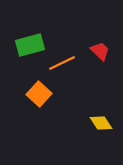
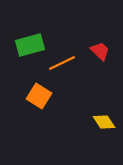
orange square: moved 2 px down; rotated 10 degrees counterclockwise
yellow diamond: moved 3 px right, 1 px up
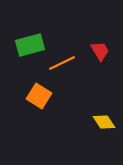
red trapezoid: rotated 15 degrees clockwise
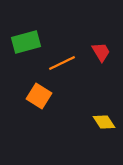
green rectangle: moved 4 px left, 3 px up
red trapezoid: moved 1 px right, 1 px down
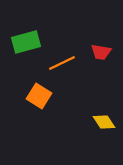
red trapezoid: rotated 130 degrees clockwise
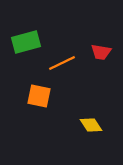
orange square: rotated 20 degrees counterclockwise
yellow diamond: moved 13 px left, 3 px down
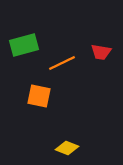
green rectangle: moved 2 px left, 3 px down
yellow diamond: moved 24 px left, 23 px down; rotated 35 degrees counterclockwise
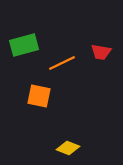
yellow diamond: moved 1 px right
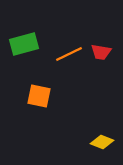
green rectangle: moved 1 px up
orange line: moved 7 px right, 9 px up
yellow diamond: moved 34 px right, 6 px up
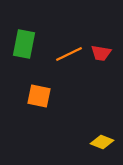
green rectangle: rotated 64 degrees counterclockwise
red trapezoid: moved 1 px down
